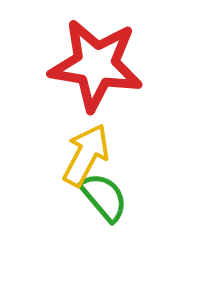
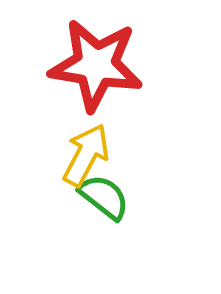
green semicircle: rotated 12 degrees counterclockwise
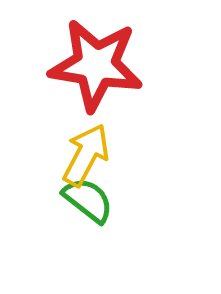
green semicircle: moved 16 px left, 3 px down
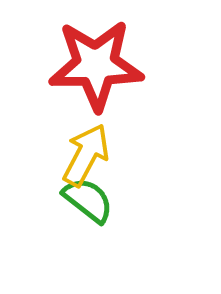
red star: rotated 10 degrees counterclockwise
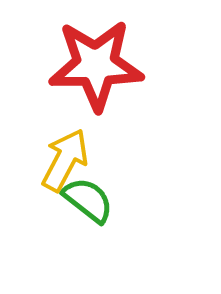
yellow arrow: moved 21 px left, 5 px down
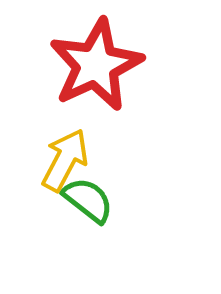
red star: rotated 24 degrees counterclockwise
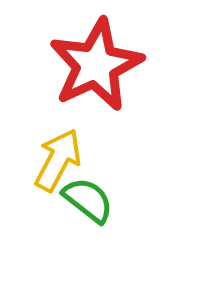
yellow arrow: moved 7 px left
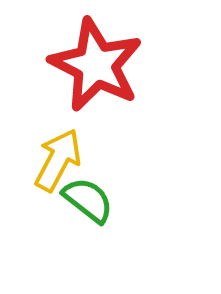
red star: rotated 20 degrees counterclockwise
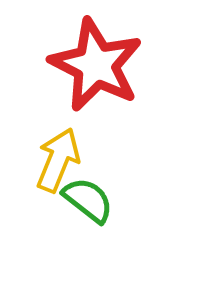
yellow arrow: rotated 6 degrees counterclockwise
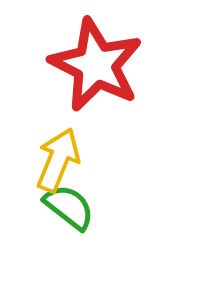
green semicircle: moved 19 px left, 7 px down
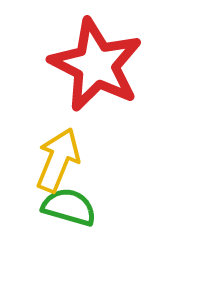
green semicircle: rotated 22 degrees counterclockwise
